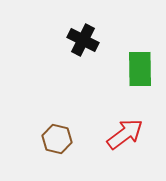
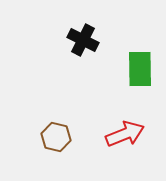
red arrow: rotated 15 degrees clockwise
brown hexagon: moved 1 px left, 2 px up
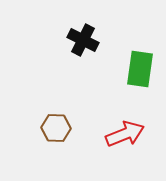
green rectangle: rotated 9 degrees clockwise
brown hexagon: moved 9 px up; rotated 12 degrees counterclockwise
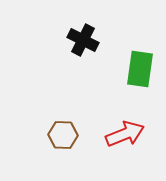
brown hexagon: moved 7 px right, 7 px down
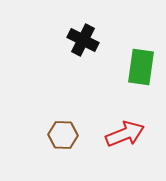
green rectangle: moved 1 px right, 2 px up
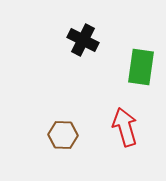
red arrow: moved 7 px up; rotated 84 degrees counterclockwise
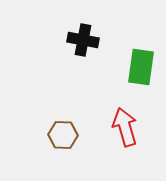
black cross: rotated 16 degrees counterclockwise
